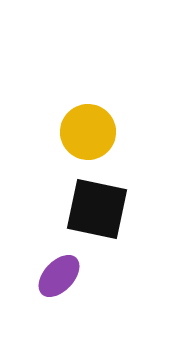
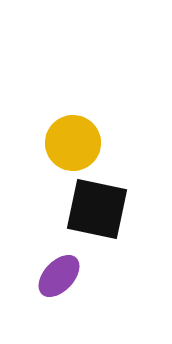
yellow circle: moved 15 px left, 11 px down
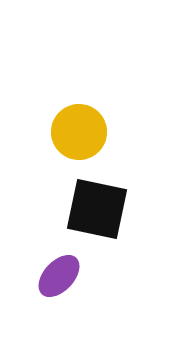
yellow circle: moved 6 px right, 11 px up
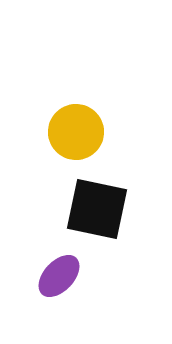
yellow circle: moved 3 px left
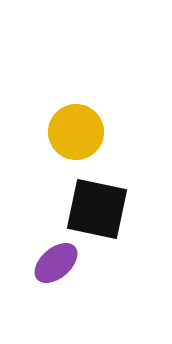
purple ellipse: moved 3 px left, 13 px up; rotated 6 degrees clockwise
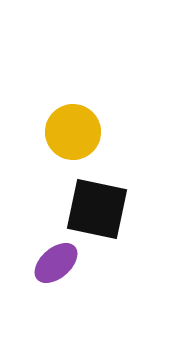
yellow circle: moved 3 px left
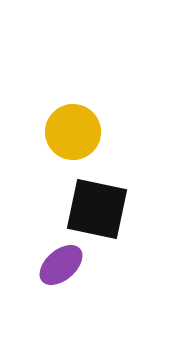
purple ellipse: moved 5 px right, 2 px down
